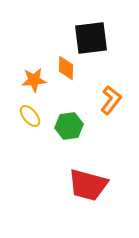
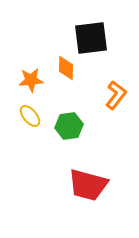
orange star: moved 3 px left
orange L-shape: moved 5 px right, 5 px up
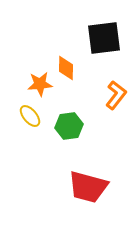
black square: moved 13 px right
orange star: moved 9 px right, 4 px down
red trapezoid: moved 2 px down
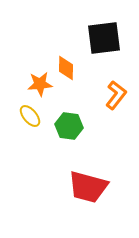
green hexagon: rotated 16 degrees clockwise
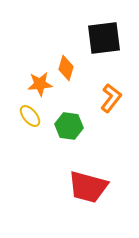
orange diamond: rotated 15 degrees clockwise
orange L-shape: moved 5 px left, 3 px down
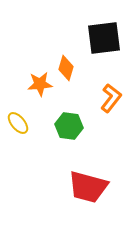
yellow ellipse: moved 12 px left, 7 px down
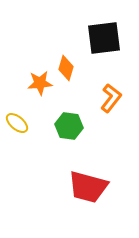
orange star: moved 1 px up
yellow ellipse: moved 1 px left; rotated 10 degrees counterclockwise
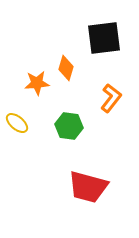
orange star: moved 3 px left
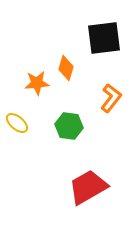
red trapezoid: rotated 135 degrees clockwise
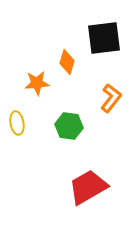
orange diamond: moved 1 px right, 6 px up
yellow ellipse: rotated 40 degrees clockwise
